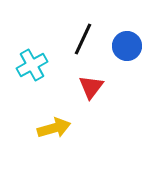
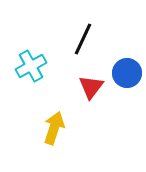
blue circle: moved 27 px down
cyan cross: moved 1 px left, 1 px down
yellow arrow: rotated 56 degrees counterclockwise
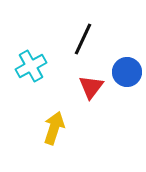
blue circle: moved 1 px up
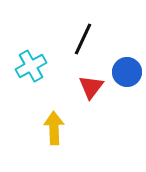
yellow arrow: rotated 20 degrees counterclockwise
